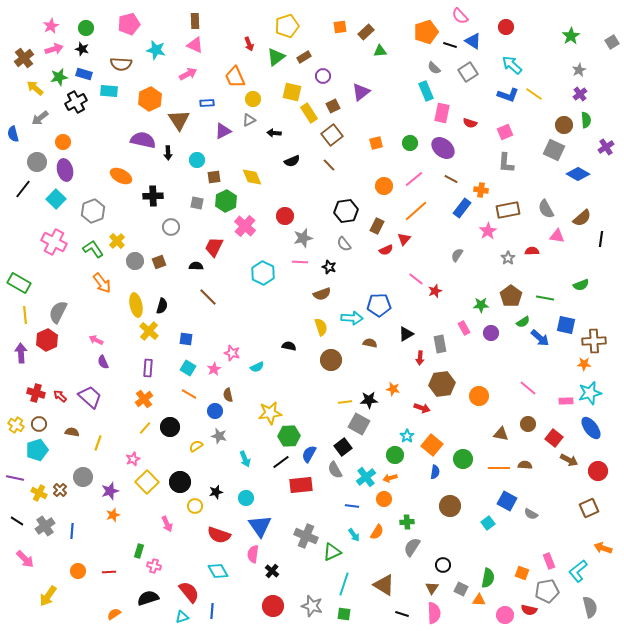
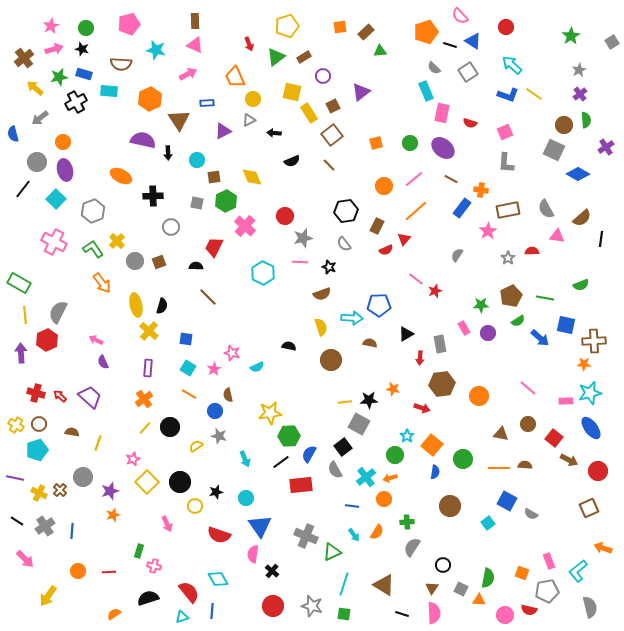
brown pentagon at (511, 296): rotated 10 degrees clockwise
green semicircle at (523, 322): moved 5 px left, 1 px up
purple circle at (491, 333): moved 3 px left
cyan diamond at (218, 571): moved 8 px down
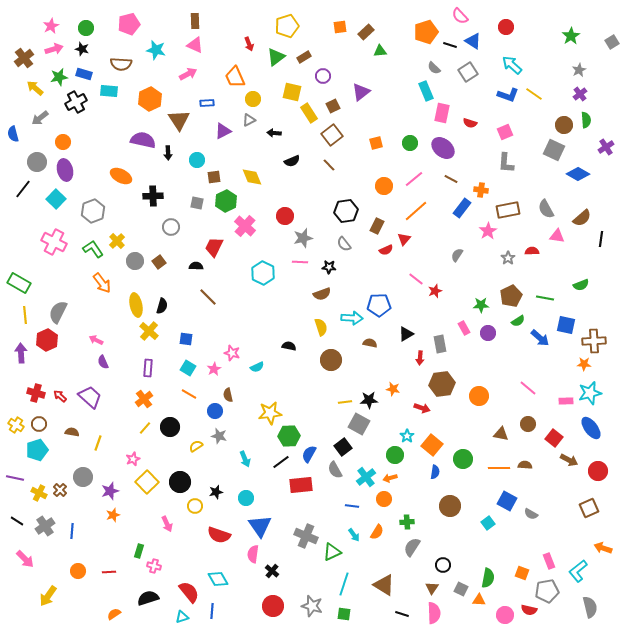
brown square at (159, 262): rotated 16 degrees counterclockwise
black star at (329, 267): rotated 16 degrees counterclockwise
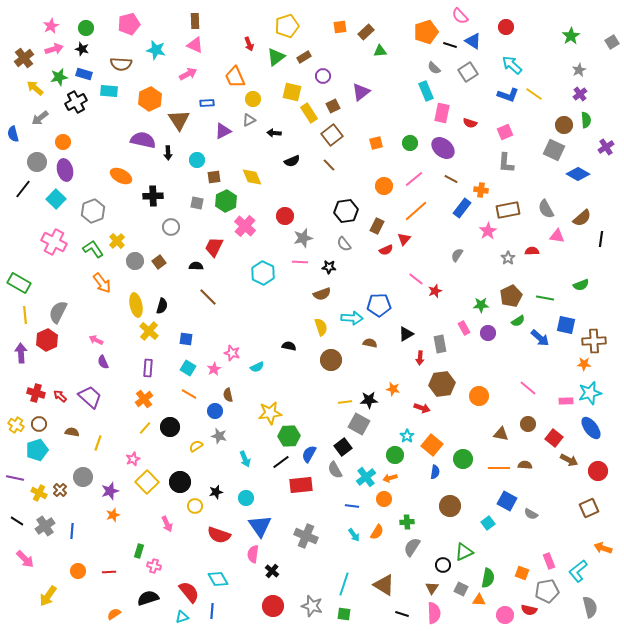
green triangle at (332, 552): moved 132 px right
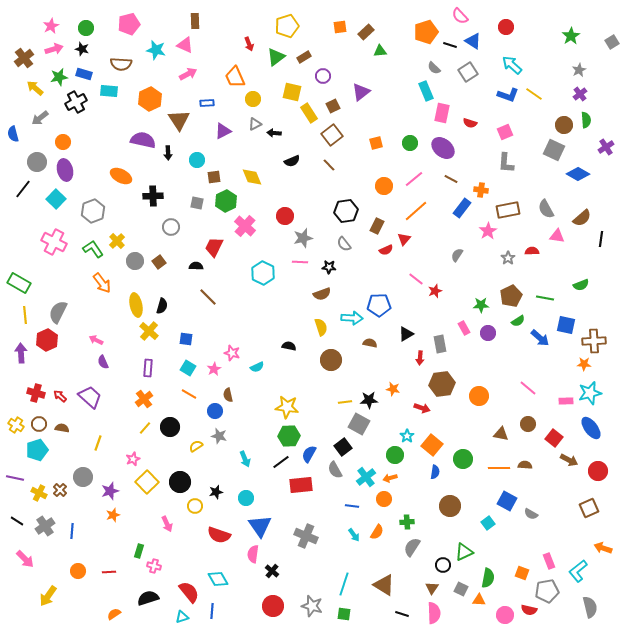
pink triangle at (195, 45): moved 10 px left
gray triangle at (249, 120): moved 6 px right, 4 px down
yellow star at (270, 413): moved 17 px right, 6 px up; rotated 15 degrees clockwise
brown semicircle at (72, 432): moved 10 px left, 4 px up
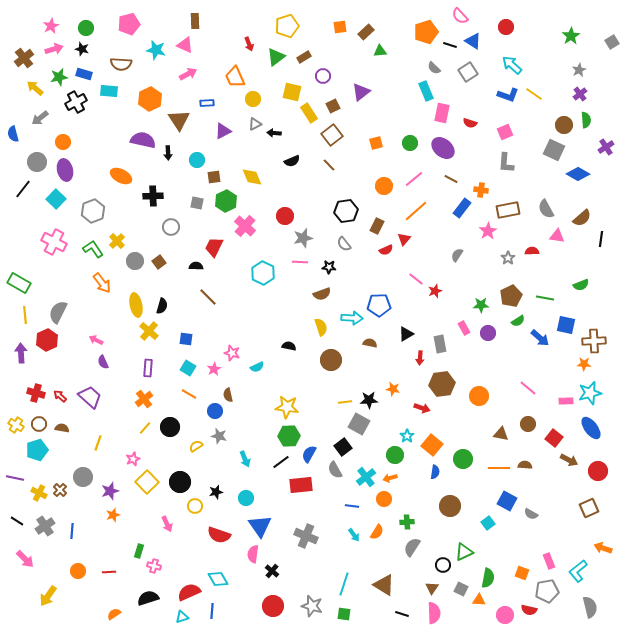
red semicircle at (189, 592): rotated 75 degrees counterclockwise
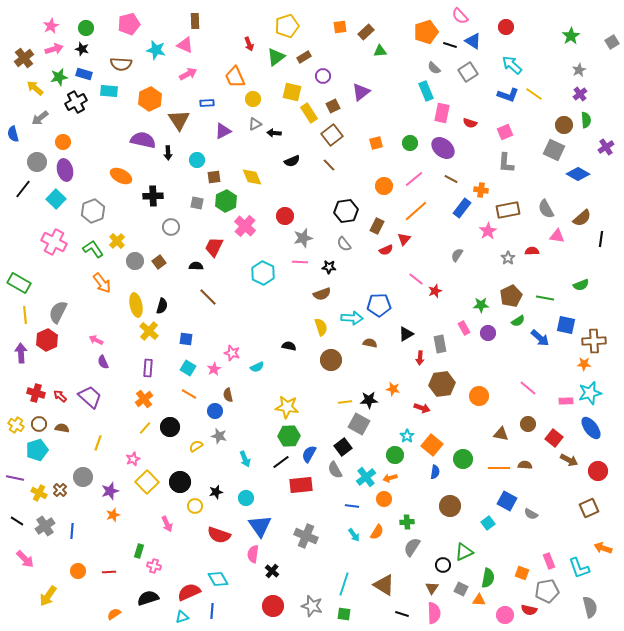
cyan L-shape at (578, 571): moved 1 px right, 3 px up; rotated 70 degrees counterclockwise
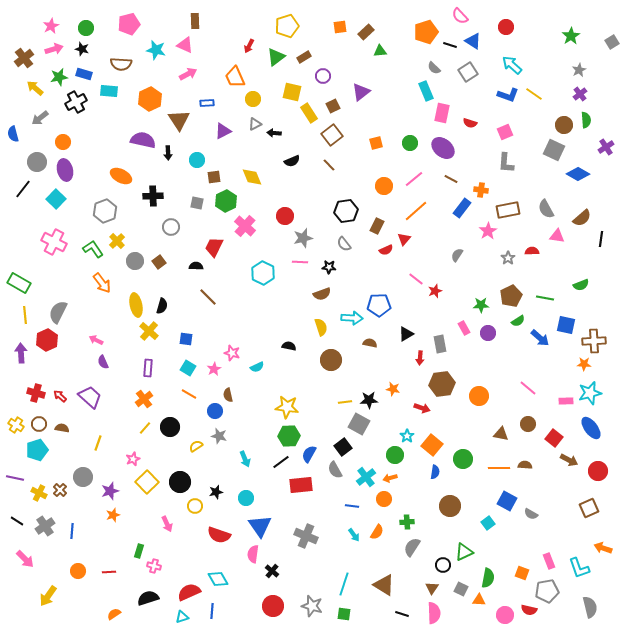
red arrow at (249, 44): moved 2 px down; rotated 48 degrees clockwise
gray hexagon at (93, 211): moved 12 px right
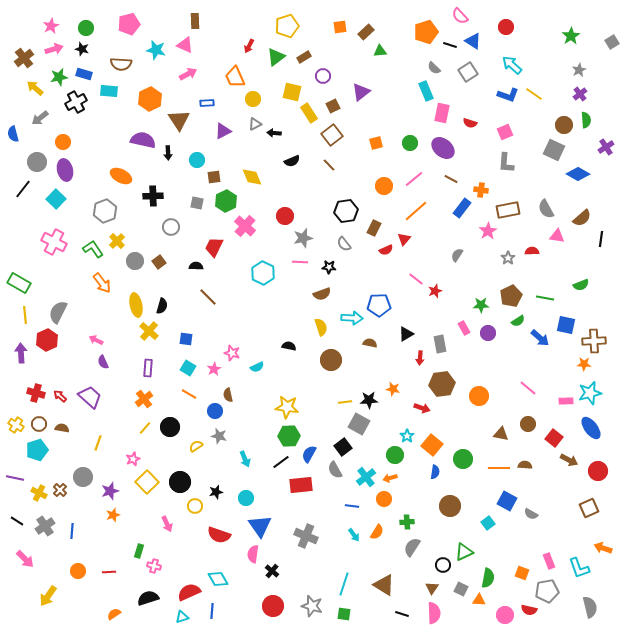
brown rectangle at (377, 226): moved 3 px left, 2 px down
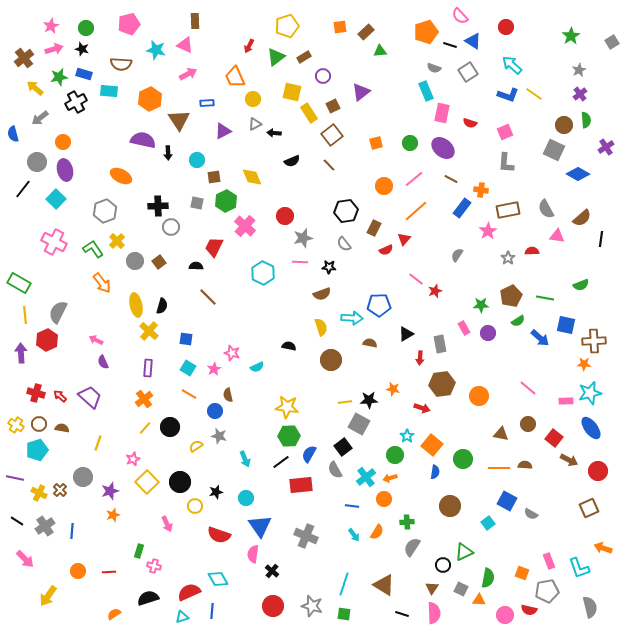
gray semicircle at (434, 68): rotated 24 degrees counterclockwise
black cross at (153, 196): moved 5 px right, 10 px down
